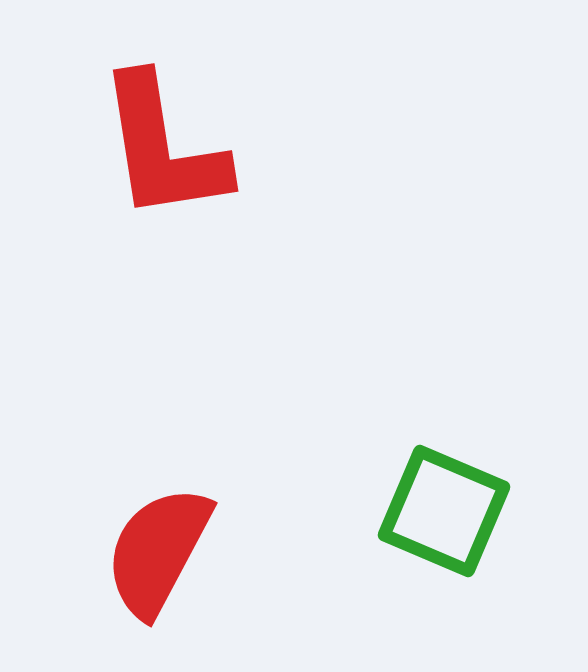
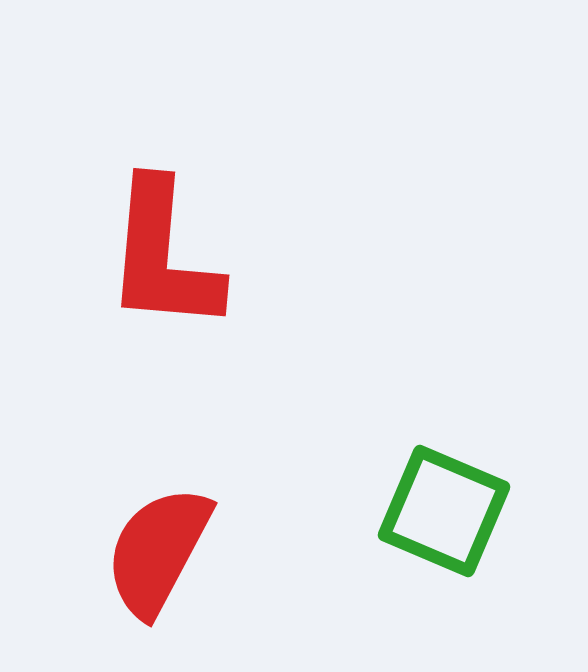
red L-shape: moved 108 px down; rotated 14 degrees clockwise
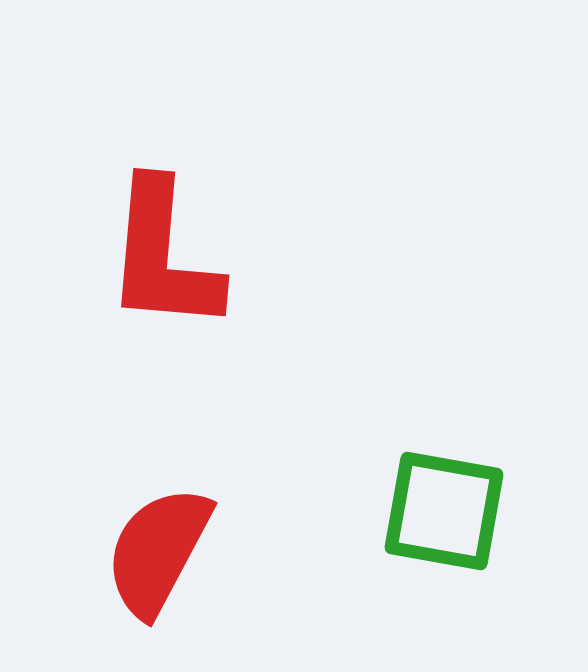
green square: rotated 13 degrees counterclockwise
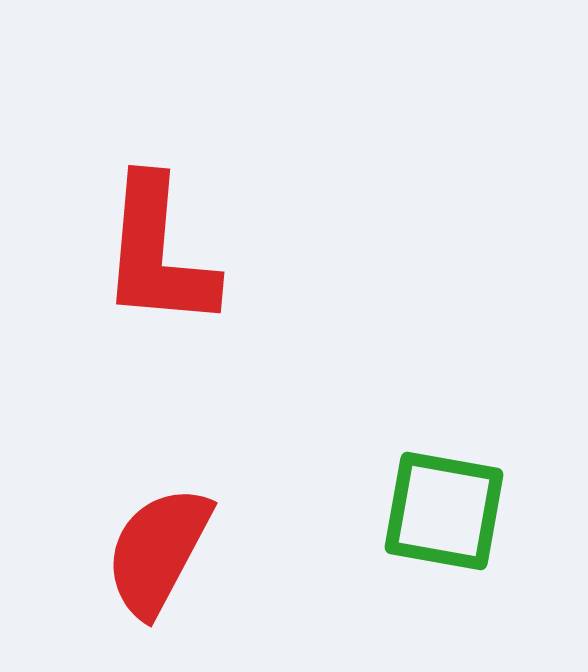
red L-shape: moved 5 px left, 3 px up
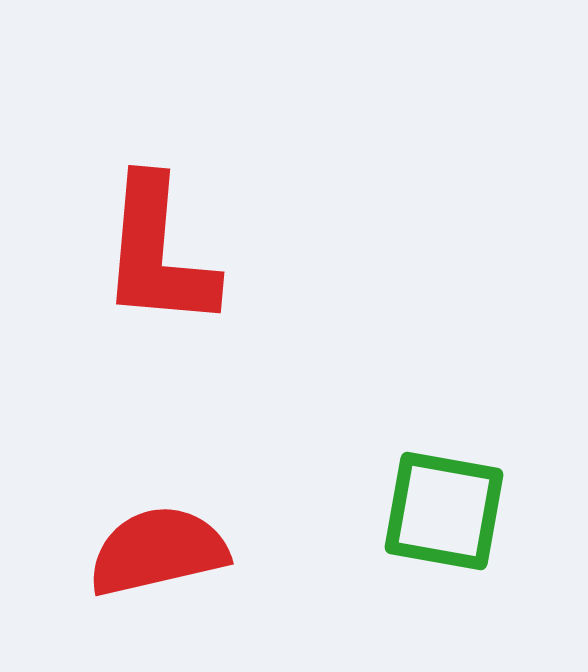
red semicircle: rotated 49 degrees clockwise
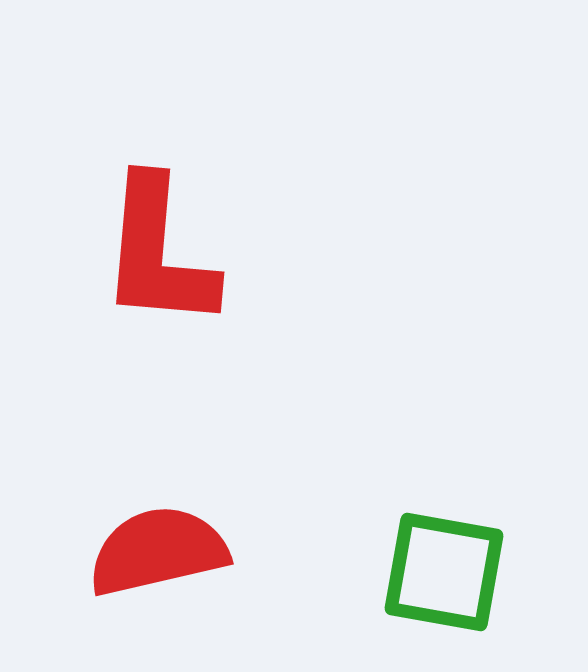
green square: moved 61 px down
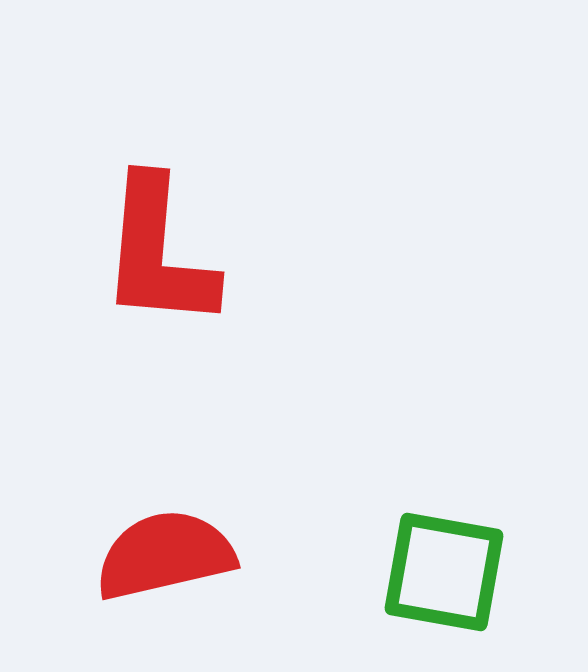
red semicircle: moved 7 px right, 4 px down
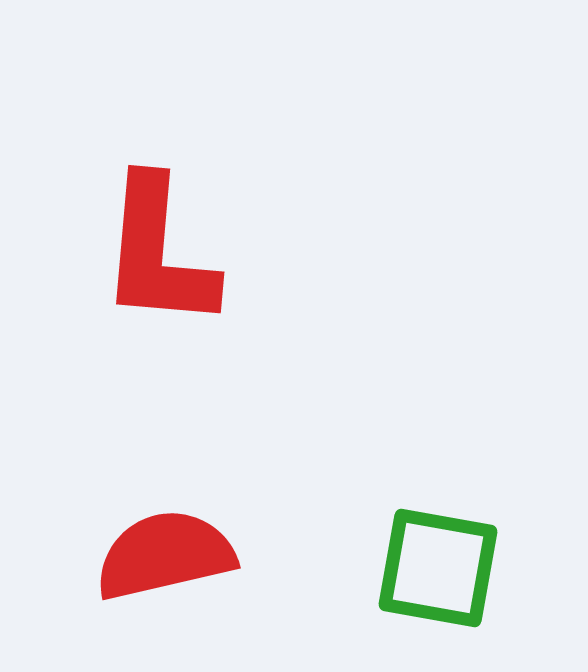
green square: moved 6 px left, 4 px up
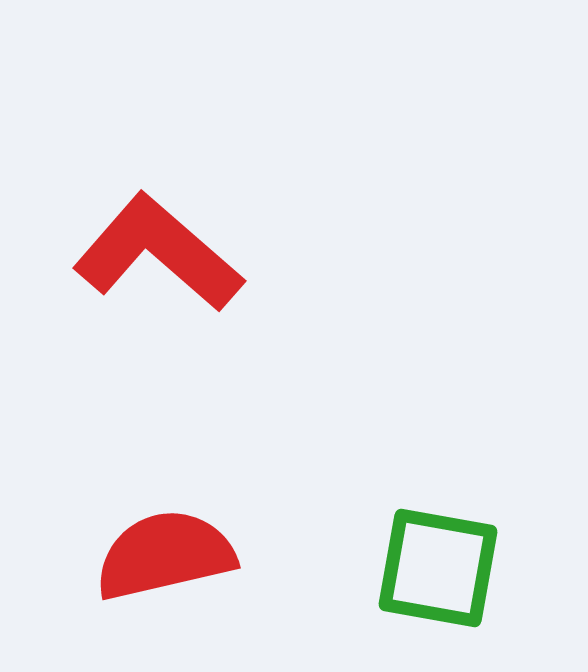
red L-shape: rotated 126 degrees clockwise
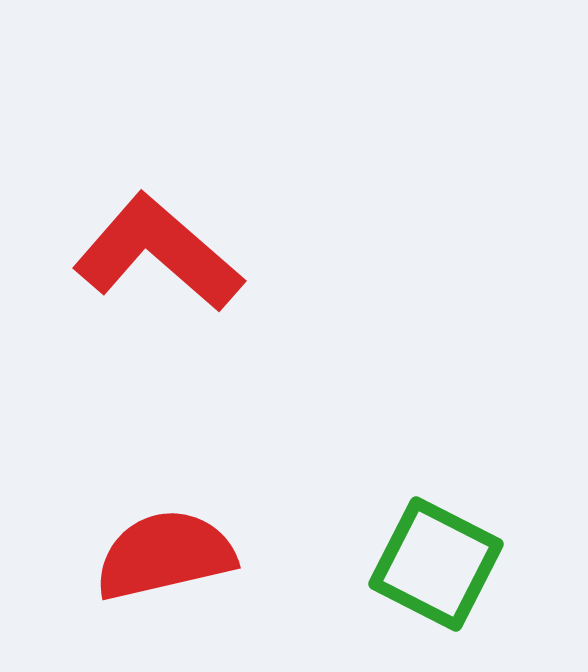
green square: moved 2 px left, 4 px up; rotated 17 degrees clockwise
